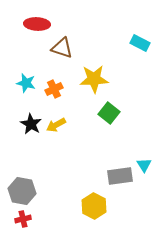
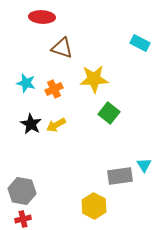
red ellipse: moved 5 px right, 7 px up
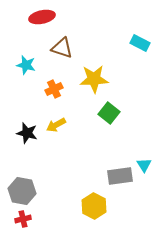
red ellipse: rotated 15 degrees counterclockwise
cyan star: moved 18 px up
black star: moved 4 px left, 9 px down; rotated 15 degrees counterclockwise
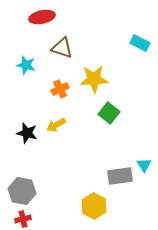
orange cross: moved 6 px right
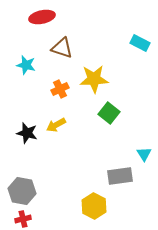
cyan triangle: moved 11 px up
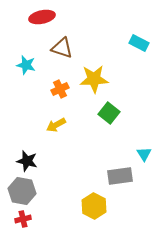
cyan rectangle: moved 1 px left
black star: moved 28 px down
